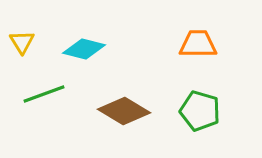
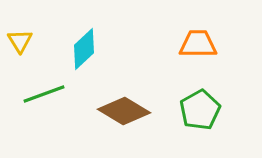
yellow triangle: moved 2 px left, 1 px up
cyan diamond: rotated 57 degrees counterclockwise
green pentagon: moved 1 px up; rotated 27 degrees clockwise
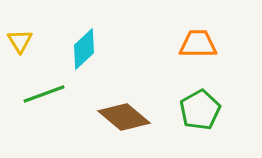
brown diamond: moved 6 px down; rotated 9 degrees clockwise
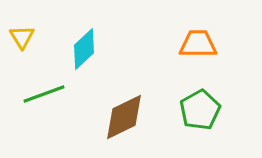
yellow triangle: moved 2 px right, 4 px up
brown diamond: rotated 66 degrees counterclockwise
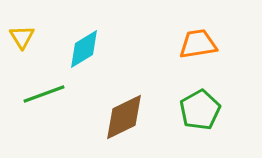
orange trapezoid: rotated 9 degrees counterclockwise
cyan diamond: rotated 12 degrees clockwise
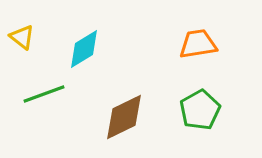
yellow triangle: rotated 20 degrees counterclockwise
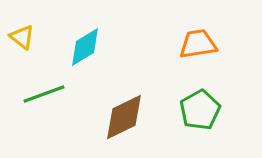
cyan diamond: moved 1 px right, 2 px up
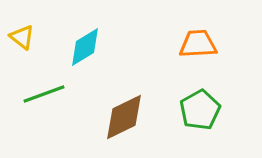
orange trapezoid: rotated 6 degrees clockwise
